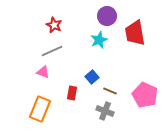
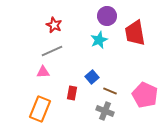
pink triangle: rotated 24 degrees counterclockwise
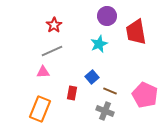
red star: rotated 14 degrees clockwise
red trapezoid: moved 1 px right, 1 px up
cyan star: moved 4 px down
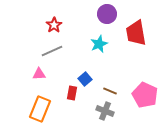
purple circle: moved 2 px up
red trapezoid: moved 1 px down
pink triangle: moved 4 px left, 2 px down
blue square: moved 7 px left, 2 px down
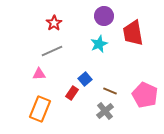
purple circle: moved 3 px left, 2 px down
red star: moved 2 px up
red trapezoid: moved 3 px left
red rectangle: rotated 24 degrees clockwise
gray cross: rotated 30 degrees clockwise
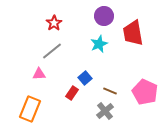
gray line: rotated 15 degrees counterclockwise
blue square: moved 1 px up
pink pentagon: moved 3 px up
orange rectangle: moved 10 px left
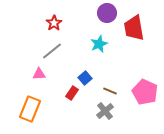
purple circle: moved 3 px right, 3 px up
red trapezoid: moved 1 px right, 5 px up
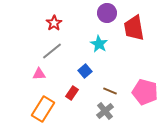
cyan star: rotated 18 degrees counterclockwise
blue square: moved 7 px up
pink pentagon: rotated 10 degrees counterclockwise
orange rectangle: moved 13 px right; rotated 10 degrees clockwise
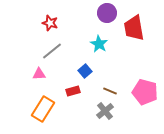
red star: moved 4 px left; rotated 21 degrees counterclockwise
red rectangle: moved 1 px right, 2 px up; rotated 40 degrees clockwise
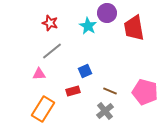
cyan star: moved 11 px left, 18 px up
blue square: rotated 16 degrees clockwise
